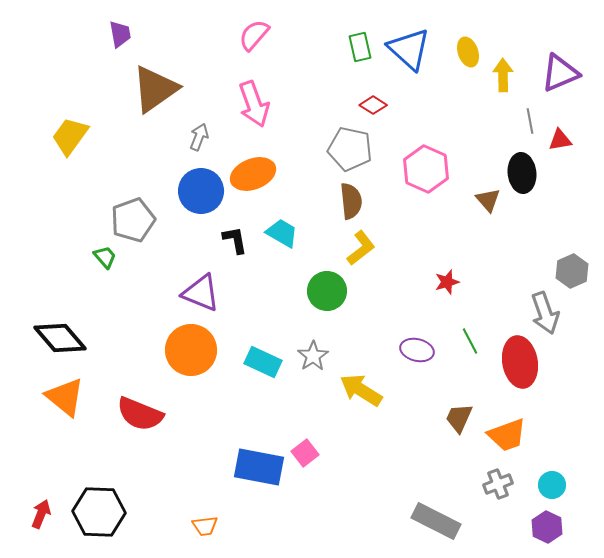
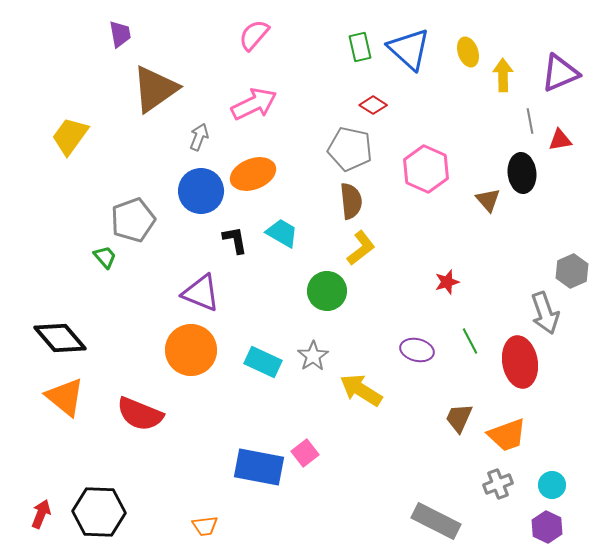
pink arrow at (254, 104): rotated 96 degrees counterclockwise
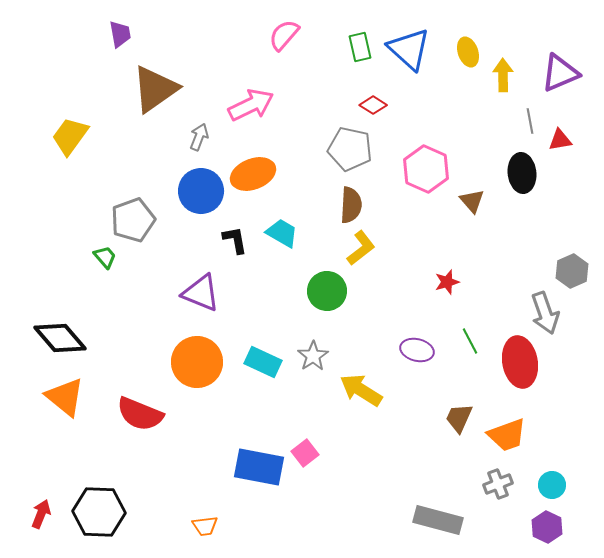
pink semicircle at (254, 35): moved 30 px right
pink arrow at (254, 104): moved 3 px left, 1 px down
brown triangle at (488, 200): moved 16 px left, 1 px down
brown semicircle at (351, 201): moved 4 px down; rotated 9 degrees clockwise
orange circle at (191, 350): moved 6 px right, 12 px down
gray rectangle at (436, 521): moved 2 px right, 1 px up; rotated 12 degrees counterclockwise
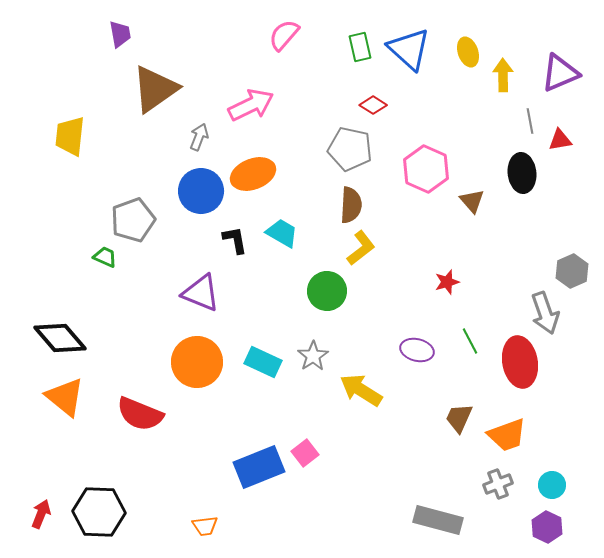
yellow trapezoid at (70, 136): rotated 30 degrees counterclockwise
green trapezoid at (105, 257): rotated 25 degrees counterclockwise
blue rectangle at (259, 467): rotated 33 degrees counterclockwise
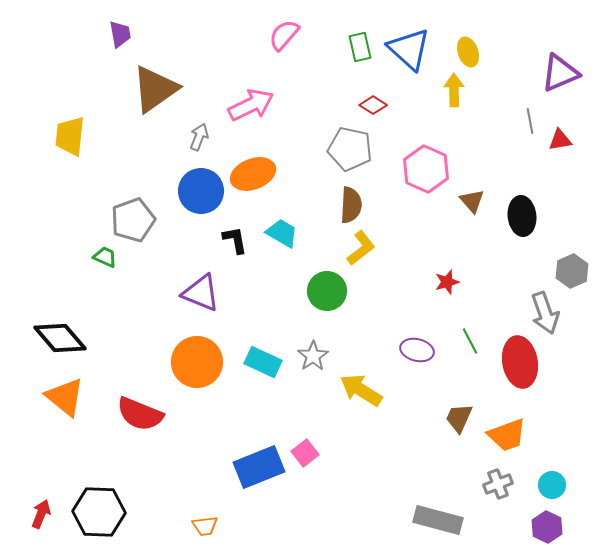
yellow arrow at (503, 75): moved 49 px left, 15 px down
black ellipse at (522, 173): moved 43 px down
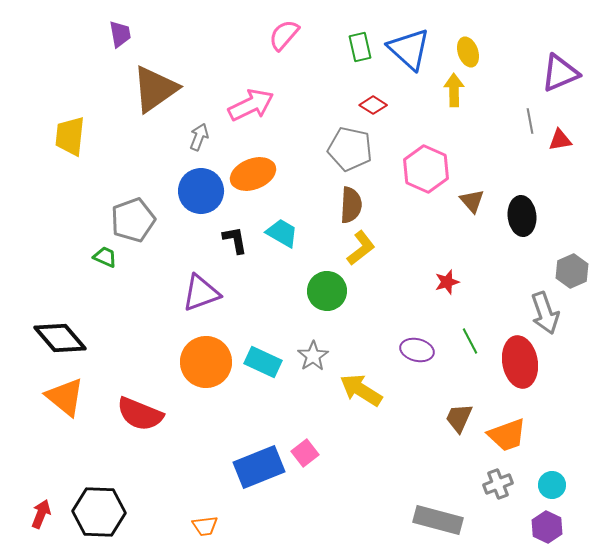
purple triangle at (201, 293): rotated 42 degrees counterclockwise
orange circle at (197, 362): moved 9 px right
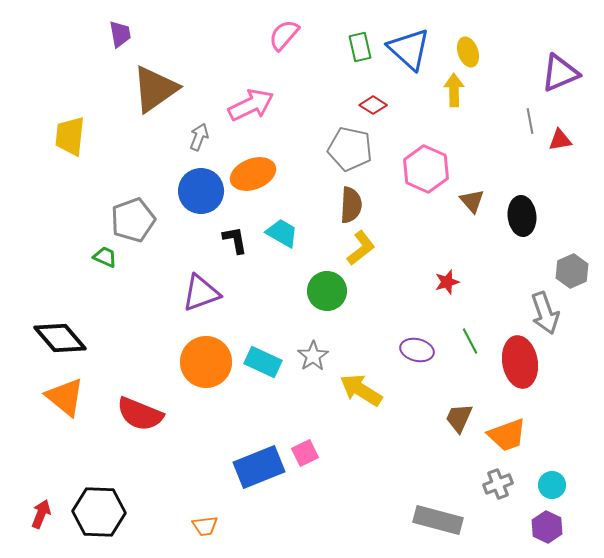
pink square at (305, 453): rotated 12 degrees clockwise
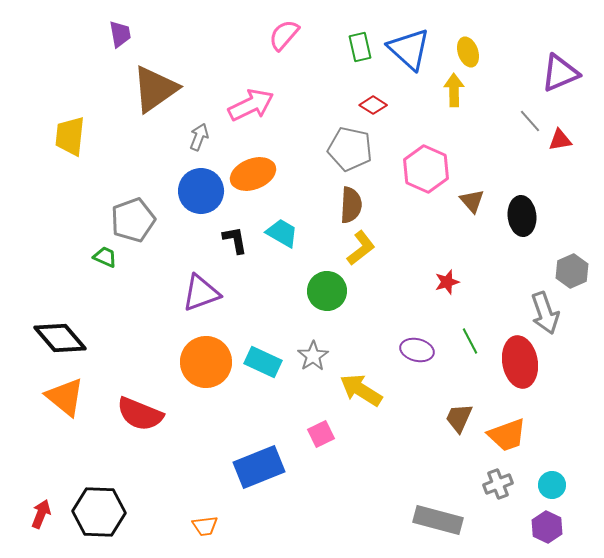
gray line at (530, 121): rotated 30 degrees counterclockwise
pink square at (305, 453): moved 16 px right, 19 px up
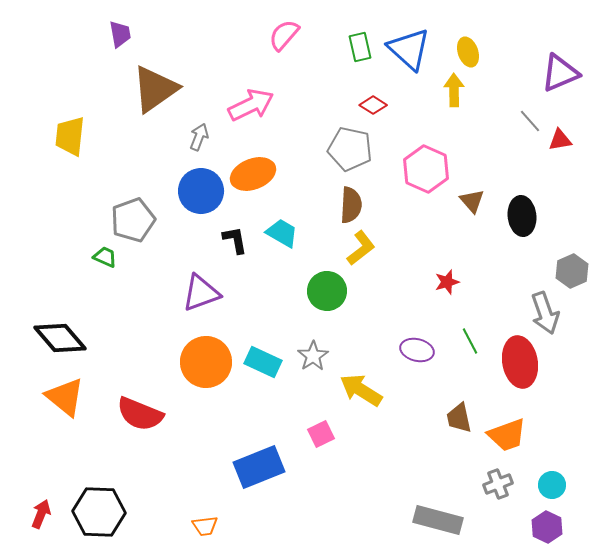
brown trapezoid at (459, 418): rotated 36 degrees counterclockwise
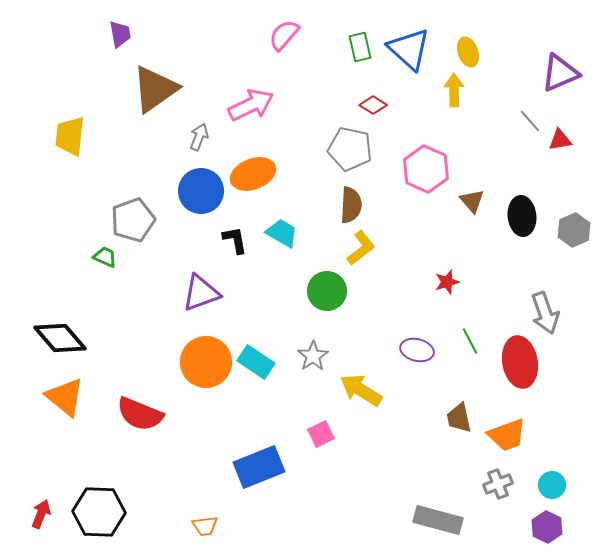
gray hexagon at (572, 271): moved 2 px right, 41 px up
cyan rectangle at (263, 362): moved 7 px left; rotated 9 degrees clockwise
